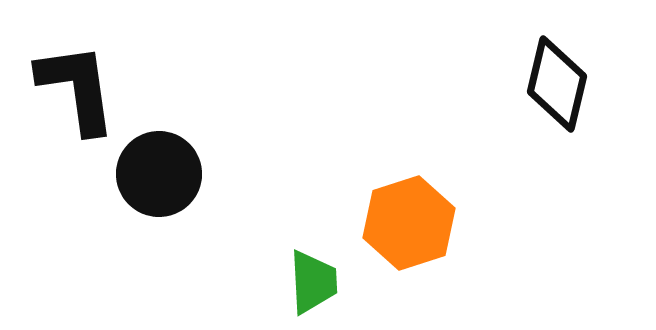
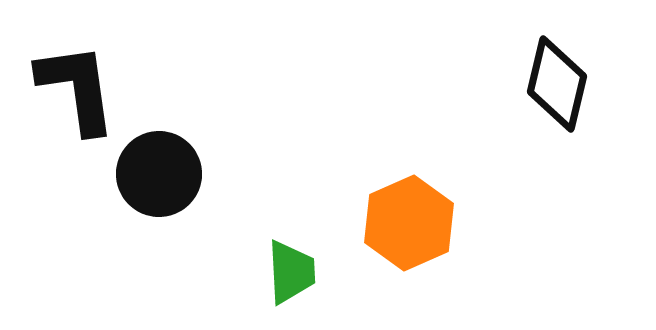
orange hexagon: rotated 6 degrees counterclockwise
green trapezoid: moved 22 px left, 10 px up
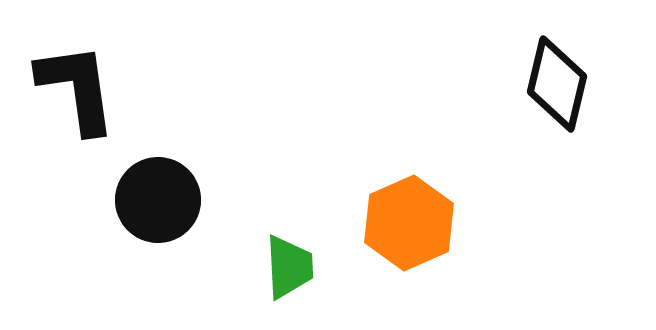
black circle: moved 1 px left, 26 px down
green trapezoid: moved 2 px left, 5 px up
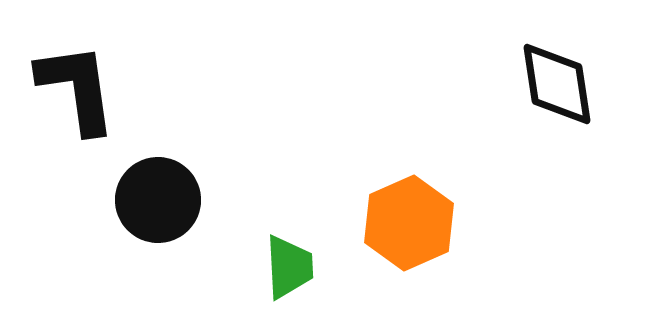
black diamond: rotated 22 degrees counterclockwise
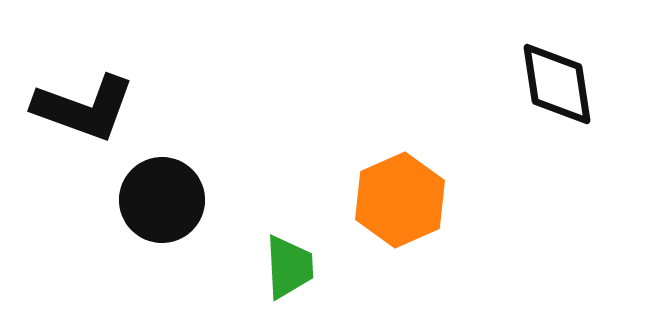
black L-shape: moved 7 px right, 20 px down; rotated 118 degrees clockwise
black circle: moved 4 px right
orange hexagon: moved 9 px left, 23 px up
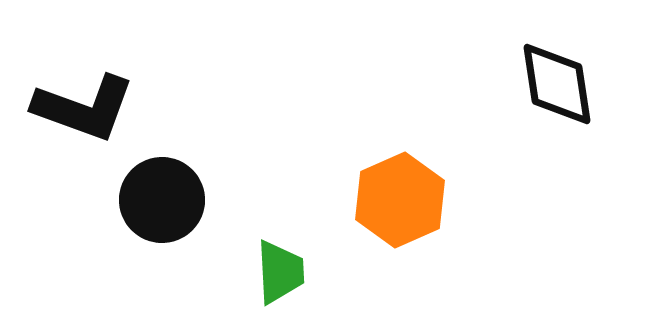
green trapezoid: moved 9 px left, 5 px down
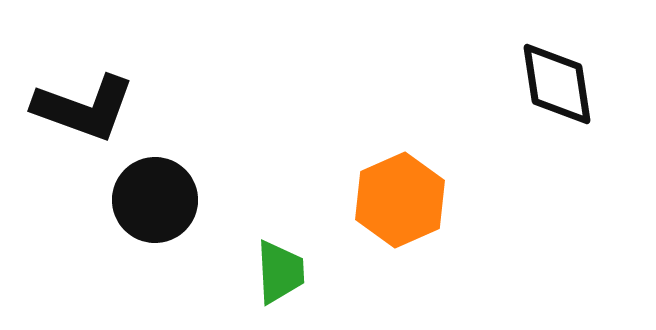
black circle: moved 7 px left
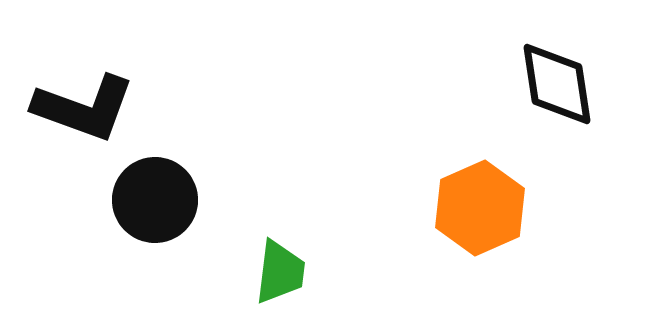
orange hexagon: moved 80 px right, 8 px down
green trapezoid: rotated 10 degrees clockwise
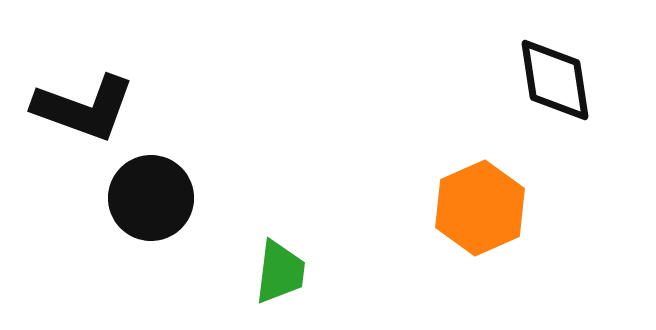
black diamond: moved 2 px left, 4 px up
black circle: moved 4 px left, 2 px up
